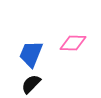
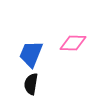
black semicircle: rotated 35 degrees counterclockwise
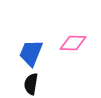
blue trapezoid: moved 1 px up
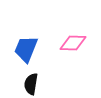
blue trapezoid: moved 5 px left, 4 px up
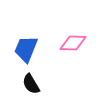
black semicircle: rotated 40 degrees counterclockwise
